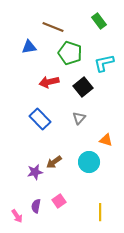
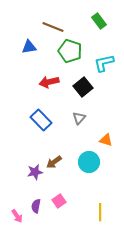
green pentagon: moved 2 px up
blue rectangle: moved 1 px right, 1 px down
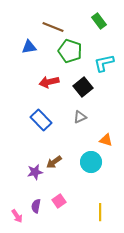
gray triangle: moved 1 px right, 1 px up; rotated 24 degrees clockwise
cyan circle: moved 2 px right
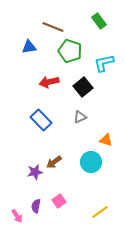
yellow line: rotated 54 degrees clockwise
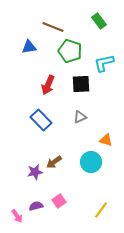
red arrow: moved 1 px left, 3 px down; rotated 54 degrees counterclockwise
black square: moved 2 px left, 3 px up; rotated 36 degrees clockwise
purple semicircle: rotated 64 degrees clockwise
yellow line: moved 1 px right, 2 px up; rotated 18 degrees counterclockwise
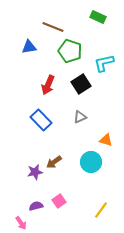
green rectangle: moved 1 px left, 4 px up; rotated 28 degrees counterclockwise
black square: rotated 30 degrees counterclockwise
pink arrow: moved 4 px right, 7 px down
